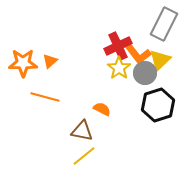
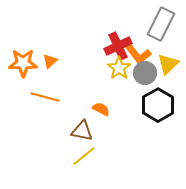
gray rectangle: moved 3 px left
yellow triangle: moved 8 px right, 4 px down
black hexagon: rotated 12 degrees counterclockwise
orange semicircle: moved 1 px left
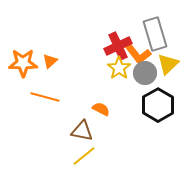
gray rectangle: moved 6 px left, 10 px down; rotated 44 degrees counterclockwise
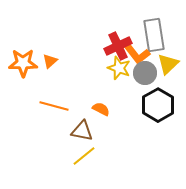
gray rectangle: moved 1 px left, 1 px down; rotated 8 degrees clockwise
orange L-shape: moved 1 px left
yellow star: rotated 15 degrees counterclockwise
orange line: moved 9 px right, 9 px down
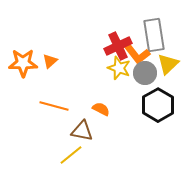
yellow line: moved 13 px left, 1 px up
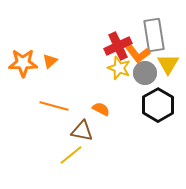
orange L-shape: moved 1 px up
yellow triangle: rotated 15 degrees counterclockwise
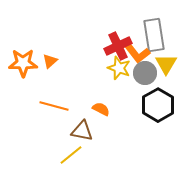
yellow triangle: moved 2 px left
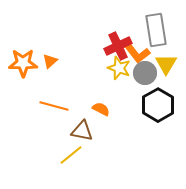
gray rectangle: moved 2 px right, 5 px up
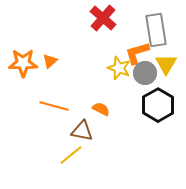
red cross: moved 15 px left, 28 px up; rotated 24 degrees counterclockwise
orange L-shape: rotated 112 degrees clockwise
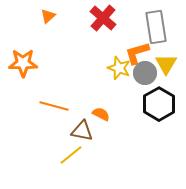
gray rectangle: moved 3 px up
orange triangle: moved 2 px left, 45 px up
black hexagon: moved 1 px right, 1 px up
orange semicircle: moved 5 px down
